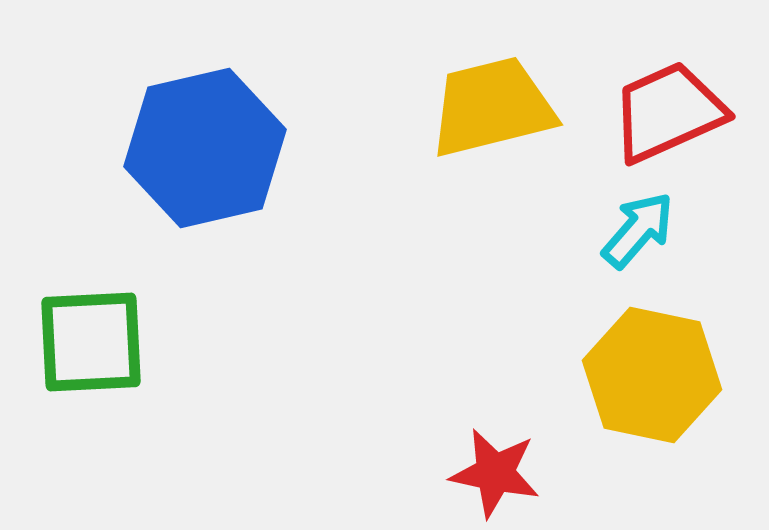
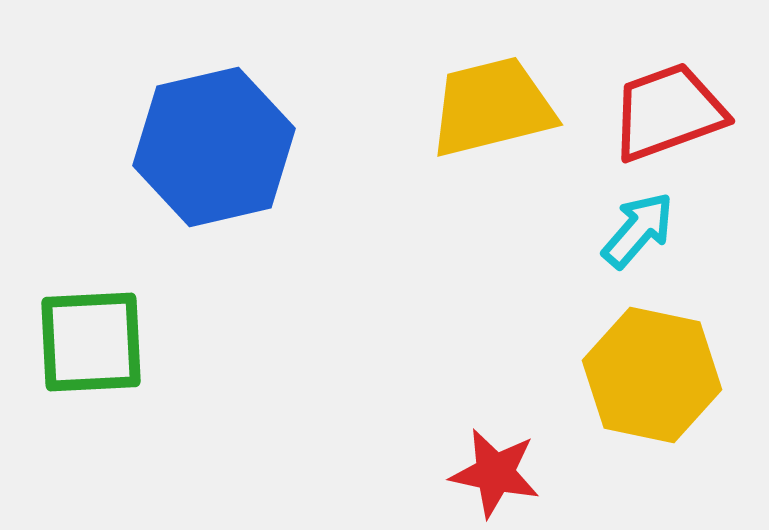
red trapezoid: rotated 4 degrees clockwise
blue hexagon: moved 9 px right, 1 px up
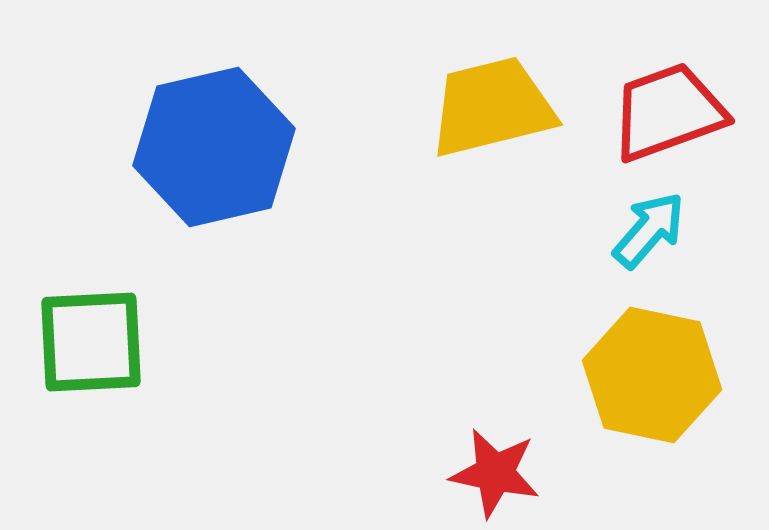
cyan arrow: moved 11 px right
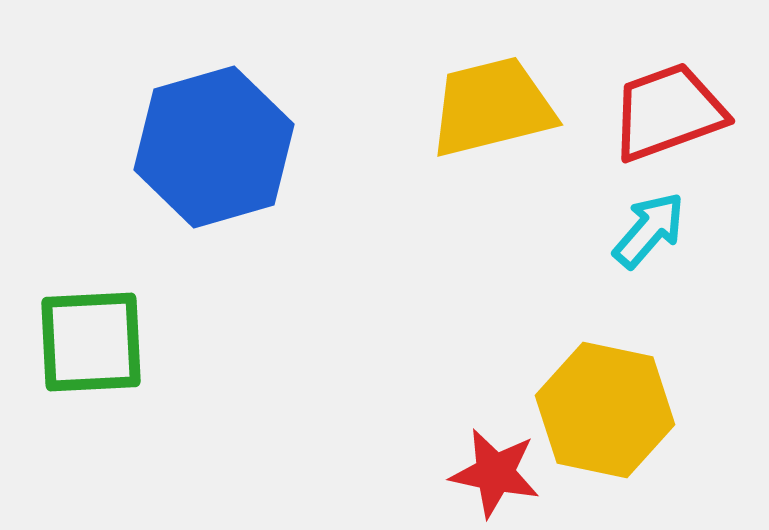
blue hexagon: rotated 3 degrees counterclockwise
yellow hexagon: moved 47 px left, 35 px down
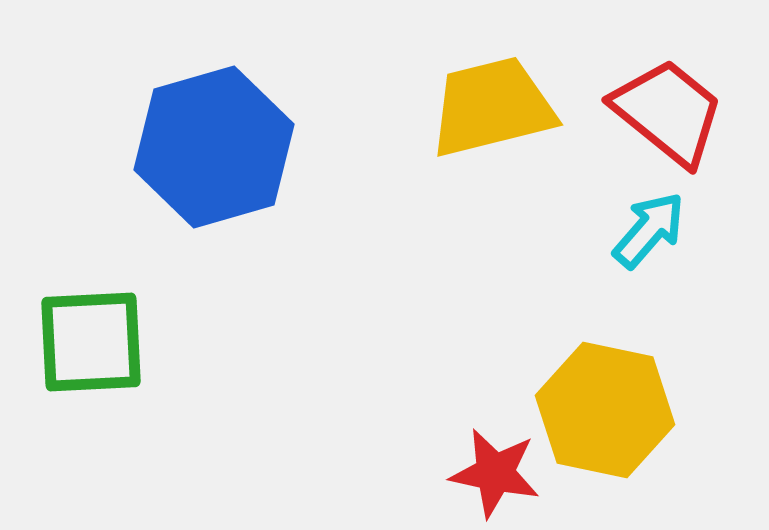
red trapezoid: rotated 59 degrees clockwise
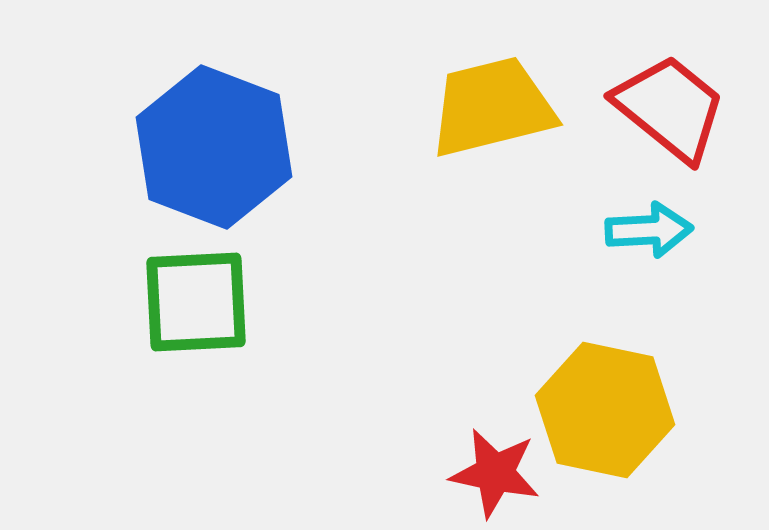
red trapezoid: moved 2 px right, 4 px up
blue hexagon: rotated 23 degrees counterclockwise
cyan arrow: rotated 46 degrees clockwise
green square: moved 105 px right, 40 px up
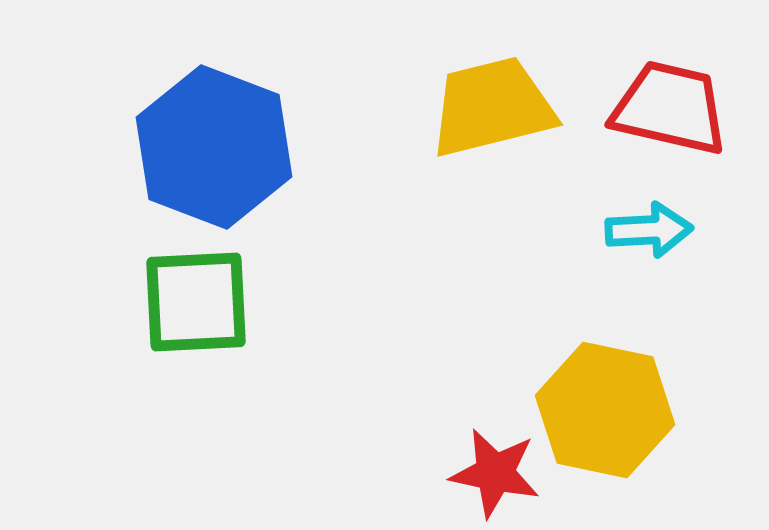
red trapezoid: rotated 26 degrees counterclockwise
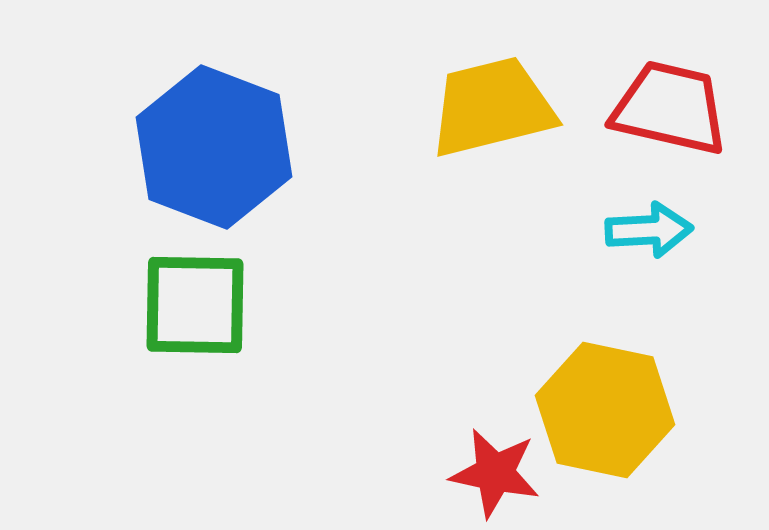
green square: moved 1 px left, 3 px down; rotated 4 degrees clockwise
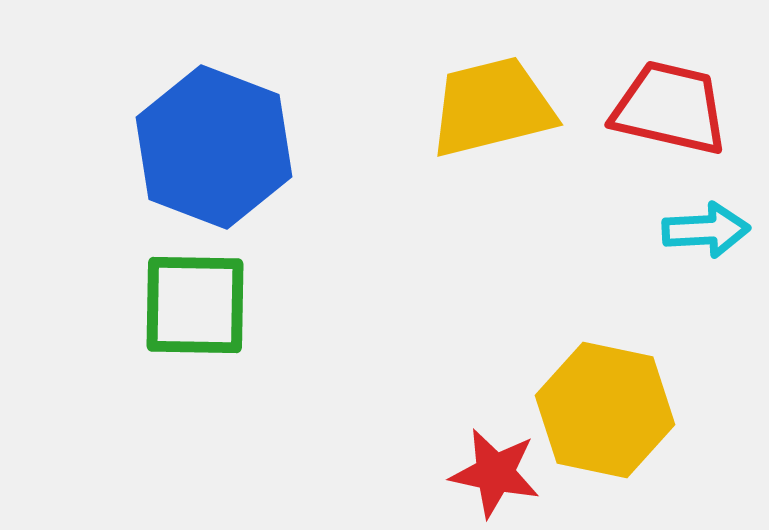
cyan arrow: moved 57 px right
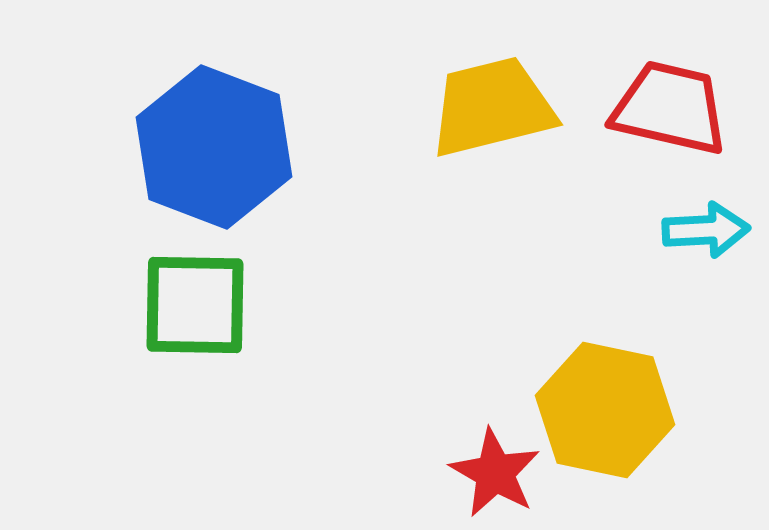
red star: rotated 18 degrees clockwise
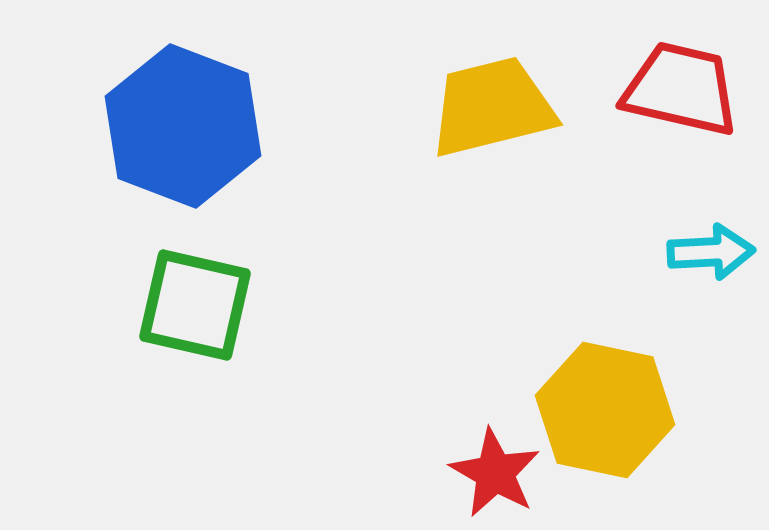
red trapezoid: moved 11 px right, 19 px up
blue hexagon: moved 31 px left, 21 px up
cyan arrow: moved 5 px right, 22 px down
green square: rotated 12 degrees clockwise
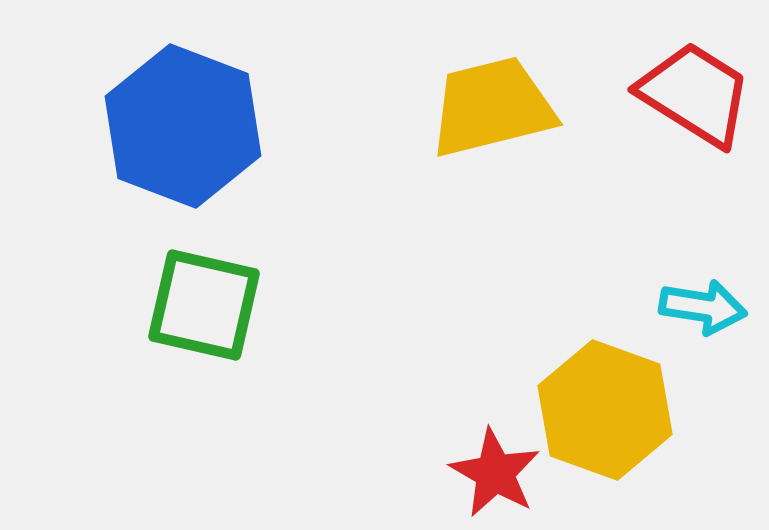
red trapezoid: moved 14 px right, 5 px down; rotated 19 degrees clockwise
cyan arrow: moved 8 px left, 55 px down; rotated 12 degrees clockwise
green square: moved 9 px right
yellow hexagon: rotated 8 degrees clockwise
